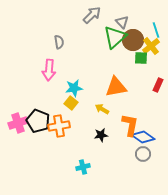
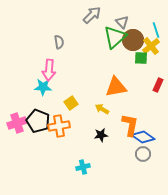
cyan star: moved 31 px left, 1 px up; rotated 12 degrees clockwise
yellow square: rotated 16 degrees clockwise
pink cross: moved 1 px left
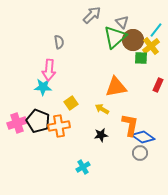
cyan line: rotated 56 degrees clockwise
gray circle: moved 3 px left, 1 px up
cyan cross: rotated 16 degrees counterclockwise
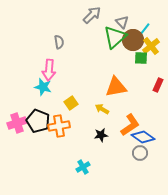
cyan line: moved 12 px left
cyan star: rotated 12 degrees clockwise
orange L-shape: rotated 45 degrees clockwise
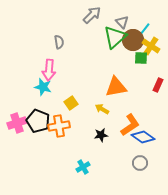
yellow cross: rotated 18 degrees counterclockwise
gray circle: moved 10 px down
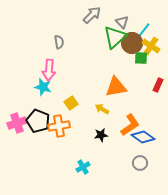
brown circle: moved 1 px left, 3 px down
